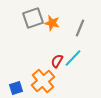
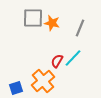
gray square: rotated 20 degrees clockwise
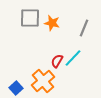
gray square: moved 3 px left
gray line: moved 4 px right
blue square: rotated 24 degrees counterclockwise
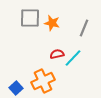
red semicircle: moved 7 px up; rotated 48 degrees clockwise
orange cross: rotated 15 degrees clockwise
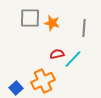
gray line: rotated 18 degrees counterclockwise
cyan line: moved 1 px down
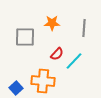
gray square: moved 5 px left, 19 px down
orange star: rotated 14 degrees counterclockwise
red semicircle: rotated 144 degrees clockwise
cyan line: moved 1 px right, 2 px down
orange cross: rotated 30 degrees clockwise
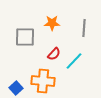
red semicircle: moved 3 px left
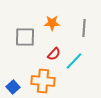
blue square: moved 3 px left, 1 px up
